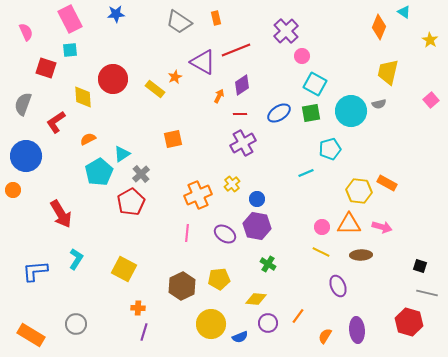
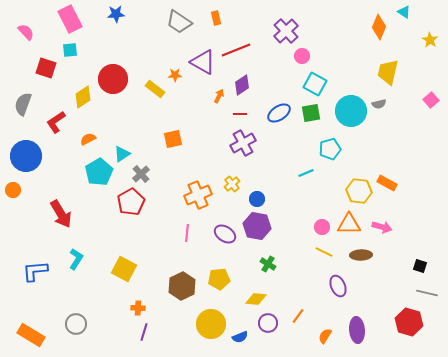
pink semicircle at (26, 32): rotated 18 degrees counterclockwise
orange star at (175, 77): moved 2 px up; rotated 24 degrees clockwise
yellow diamond at (83, 97): rotated 60 degrees clockwise
yellow line at (321, 252): moved 3 px right
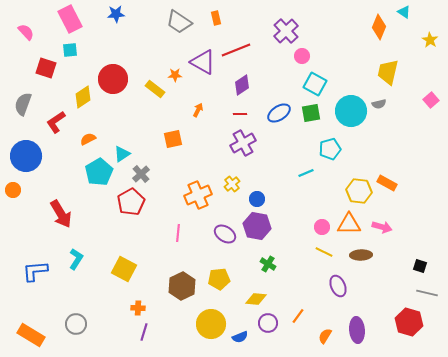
orange arrow at (219, 96): moved 21 px left, 14 px down
pink line at (187, 233): moved 9 px left
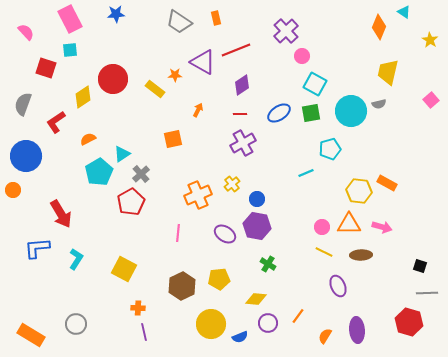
blue L-shape at (35, 271): moved 2 px right, 23 px up
gray line at (427, 293): rotated 15 degrees counterclockwise
purple line at (144, 332): rotated 30 degrees counterclockwise
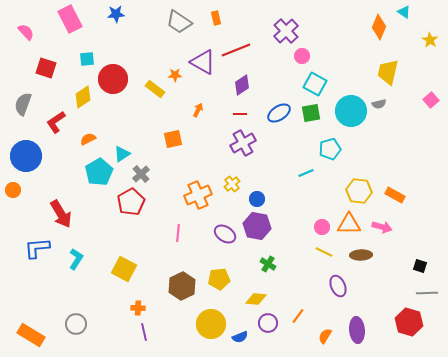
cyan square at (70, 50): moved 17 px right, 9 px down
orange rectangle at (387, 183): moved 8 px right, 12 px down
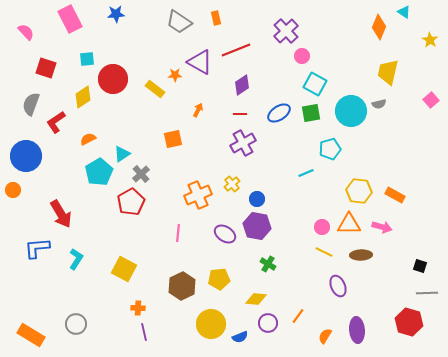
purple triangle at (203, 62): moved 3 px left
gray semicircle at (23, 104): moved 8 px right
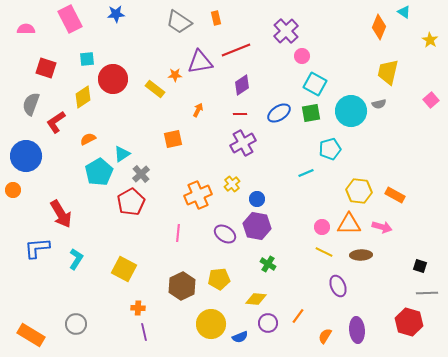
pink semicircle at (26, 32): moved 3 px up; rotated 48 degrees counterclockwise
purple triangle at (200, 62): rotated 40 degrees counterclockwise
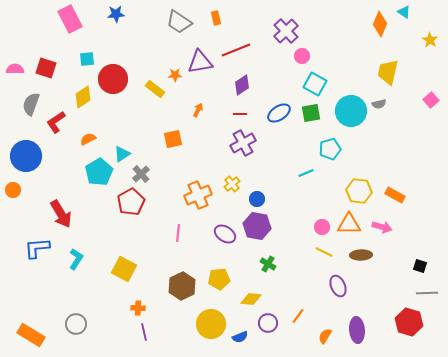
orange diamond at (379, 27): moved 1 px right, 3 px up
pink semicircle at (26, 29): moved 11 px left, 40 px down
yellow diamond at (256, 299): moved 5 px left
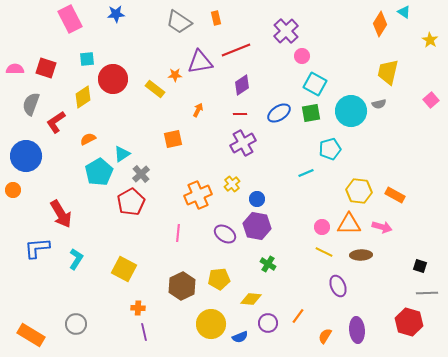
orange diamond at (380, 24): rotated 10 degrees clockwise
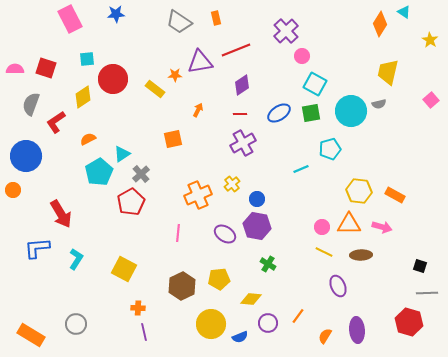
cyan line at (306, 173): moved 5 px left, 4 px up
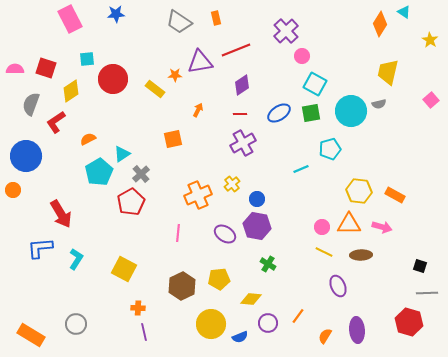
yellow diamond at (83, 97): moved 12 px left, 6 px up
blue L-shape at (37, 248): moved 3 px right
